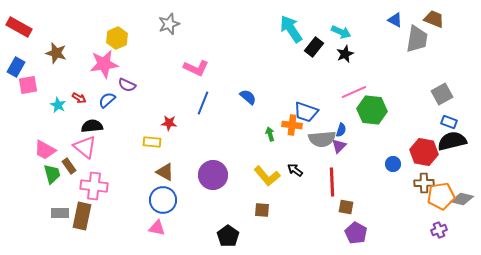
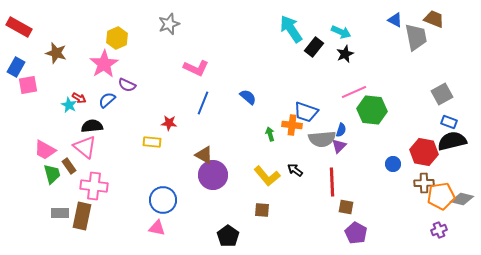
gray trapezoid at (417, 39): moved 1 px left, 2 px up; rotated 20 degrees counterclockwise
pink star at (104, 64): rotated 24 degrees counterclockwise
cyan star at (58, 105): moved 11 px right
brown triangle at (165, 172): moved 39 px right, 17 px up
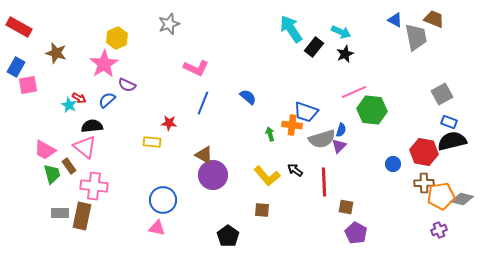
gray semicircle at (322, 139): rotated 12 degrees counterclockwise
red line at (332, 182): moved 8 px left
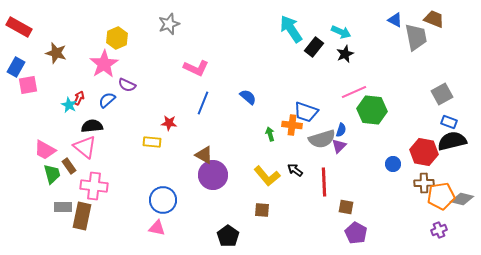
red arrow at (79, 98): rotated 96 degrees counterclockwise
gray rectangle at (60, 213): moved 3 px right, 6 px up
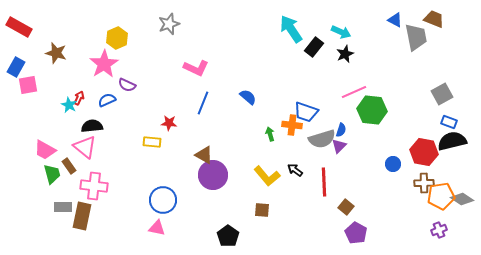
blue semicircle at (107, 100): rotated 18 degrees clockwise
gray diamond at (462, 199): rotated 20 degrees clockwise
brown square at (346, 207): rotated 28 degrees clockwise
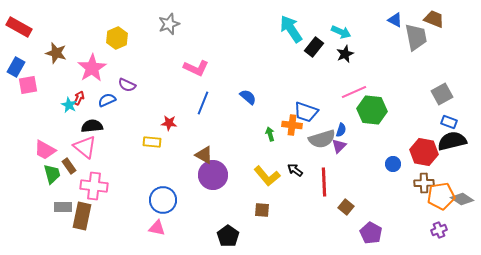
pink star at (104, 64): moved 12 px left, 4 px down
purple pentagon at (356, 233): moved 15 px right
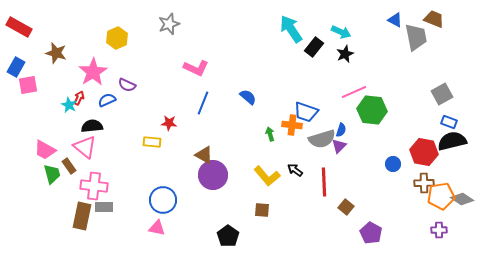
pink star at (92, 68): moved 1 px right, 4 px down
gray rectangle at (63, 207): moved 41 px right
purple cross at (439, 230): rotated 21 degrees clockwise
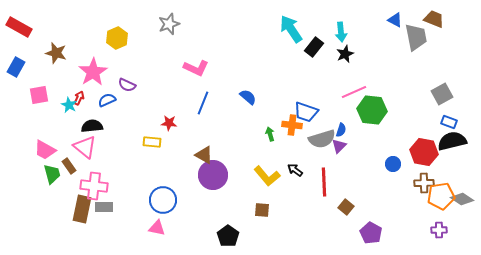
cyan arrow at (341, 32): rotated 60 degrees clockwise
pink square at (28, 85): moved 11 px right, 10 px down
brown rectangle at (82, 216): moved 7 px up
